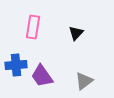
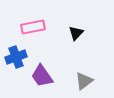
pink rectangle: rotated 70 degrees clockwise
blue cross: moved 8 px up; rotated 15 degrees counterclockwise
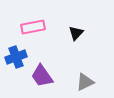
gray triangle: moved 1 px right, 1 px down; rotated 12 degrees clockwise
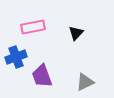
purple trapezoid: rotated 15 degrees clockwise
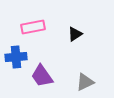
black triangle: moved 1 px left, 1 px down; rotated 14 degrees clockwise
blue cross: rotated 15 degrees clockwise
purple trapezoid: rotated 15 degrees counterclockwise
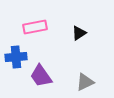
pink rectangle: moved 2 px right
black triangle: moved 4 px right, 1 px up
purple trapezoid: moved 1 px left
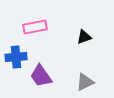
black triangle: moved 5 px right, 4 px down; rotated 14 degrees clockwise
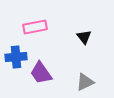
black triangle: rotated 49 degrees counterclockwise
purple trapezoid: moved 3 px up
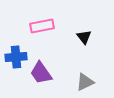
pink rectangle: moved 7 px right, 1 px up
